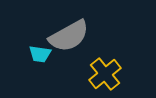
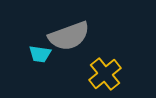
gray semicircle: rotated 9 degrees clockwise
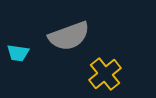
cyan trapezoid: moved 22 px left, 1 px up
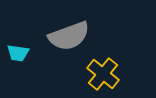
yellow cross: moved 2 px left; rotated 12 degrees counterclockwise
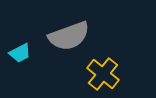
cyan trapezoid: moved 2 px right; rotated 35 degrees counterclockwise
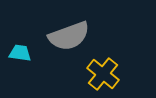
cyan trapezoid: rotated 145 degrees counterclockwise
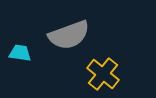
gray semicircle: moved 1 px up
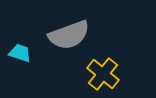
cyan trapezoid: rotated 10 degrees clockwise
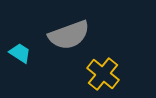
cyan trapezoid: rotated 15 degrees clockwise
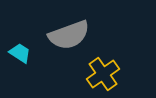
yellow cross: rotated 16 degrees clockwise
